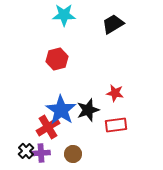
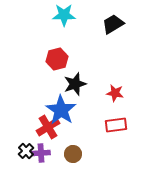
black star: moved 13 px left, 26 px up
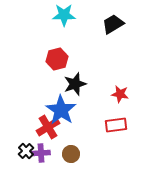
red star: moved 5 px right, 1 px down
brown circle: moved 2 px left
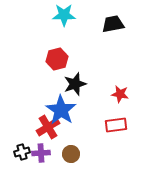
black trapezoid: rotated 20 degrees clockwise
black cross: moved 4 px left, 1 px down; rotated 28 degrees clockwise
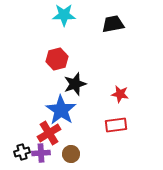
red cross: moved 1 px right, 6 px down
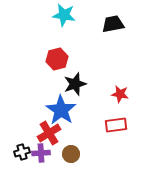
cyan star: rotated 10 degrees clockwise
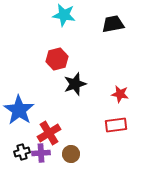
blue star: moved 42 px left
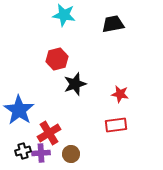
black cross: moved 1 px right, 1 px up
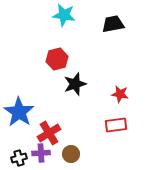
blue star: moved 2 px down
black cross: moved 4 px left, 7 px down
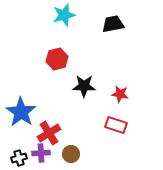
cyan star: rotated 25 degrees counterclockwise
black star: moved 9 px right, 2 px down; rotated 20 degrees clockwise
blue star: moved 2 px right
red rectangle: rotated 25 degrees clockwise
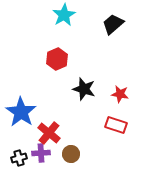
cyan star: rotated 15 degrees counterclockwise
black trapezoid: rotated 30 degrees counterclockwise
red hexagon: rotated 10 degrees counterclockwise
black star: moved 3 px down; rotated 15 degrees clockwise
red cross: rotated 20 degrees counterclockwise
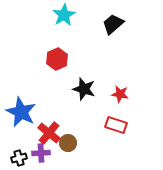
blue star: rotated 8 degrees counterclockwise
brown circle: moved 3 px left, 11 px up
